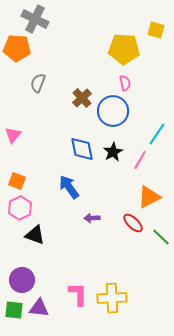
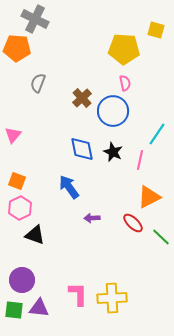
black star: rotated 18 degrees counterclockwise
pink line: rotated 18 degrees counterclockwise
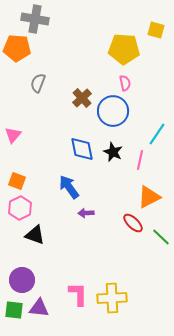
gray cross: rotated 16 degrees counterclockwise
purple arrow: moved 6 px left, 5 px up
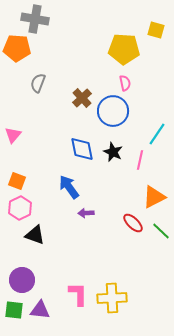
orange triangle: moved 5 px right
green line: moved 6 px up
purple triangle: moved 1 px right, 2 px down
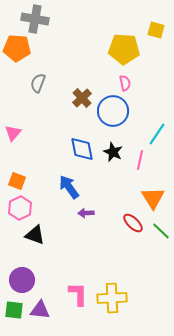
pink triangle: moved 2 px up
orange triangle: moved 1 px left, 1 px down; rotated 35 degrees counterclockwise
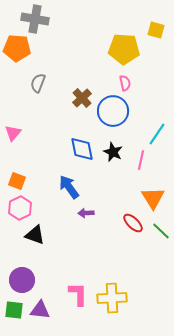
pink line: moved 1 px right
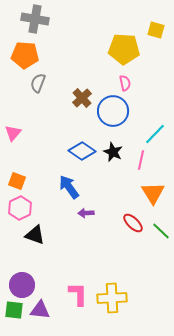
orange pentagon: moved 8 px right, 7 px down
cyan line: moved 2 px left; rotated 10 degrees clockwise
blue diamond: moved 2 px down; rotated 44 degrees counterclockwise
orange triangle: moved 5 px up
purple circle: moved 5 px down
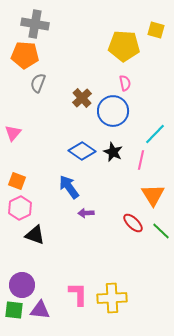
gray cross: moved 5 px down
yellow pentagon: moved 3 px up
orange triangle: moved 2 px down
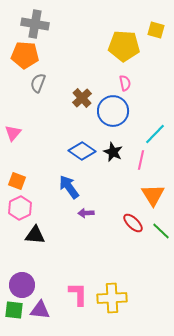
black triangle: rotated 15 degrees counterclockwise
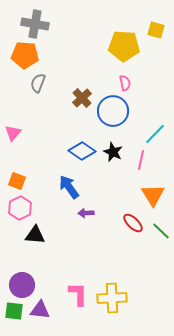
green square: moved 1 px down
